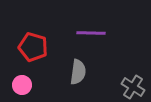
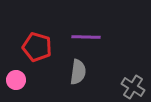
purple line: moved 5 px left, 4 px down
red pentagon: moved 4 px right
pink circle: moved 6 px left, 5 px up
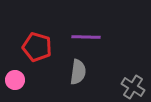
pink circle: moved 1 px left
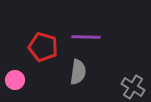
red pentagon: moved 6 px right
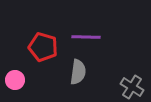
gray cross: moved 1 px left
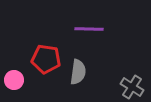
purple line: moved 3 px right, 8 px up
red pentagon: moved 3 px right, 12 px down; rotated 8 degrees counterclockwise
pink circle: moved 1 px left
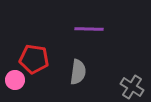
red pentagon: moved 12 px left
pink circle: moved 1 px right
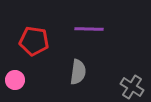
red pentagon: moved 18 px up
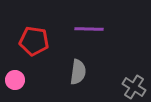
gray cross: moved 2 px right
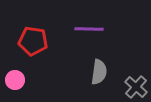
red pentagon: moved 1 px left
gray semicircle: moved 21 px right
gray cross: moved 2 px right; rotated 10 degrees clockwise
